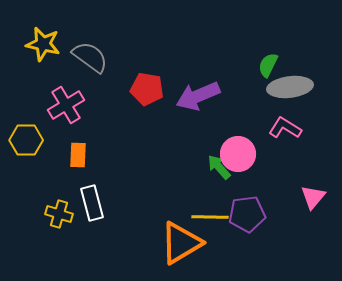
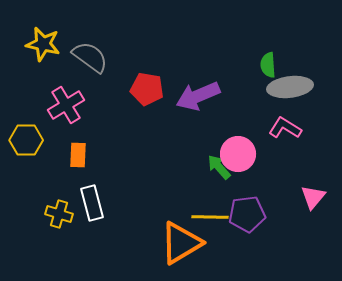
green semicircle: rotated 30 degrees counterclockwise
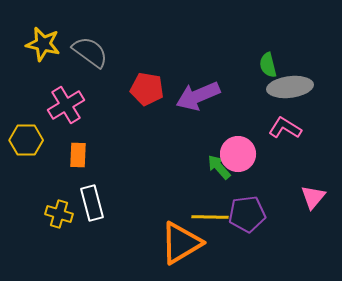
gray semicircle: moved 5 px up
green semicircle: rotated 10 degrees counterclockwise
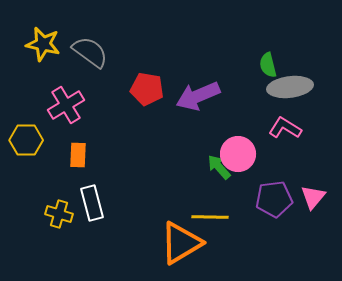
purple pentagon: moved 27 px right, 15 px up
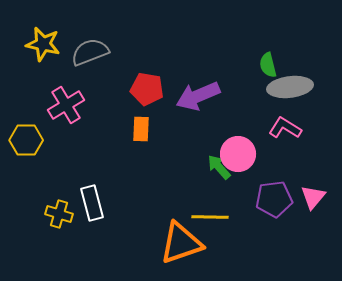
gray semicircle: rotated 57 degrees counterclockwise
orange rectangle: moved 63 px right, 26 px up
orange triangle: rotated 12 degrees clockwise
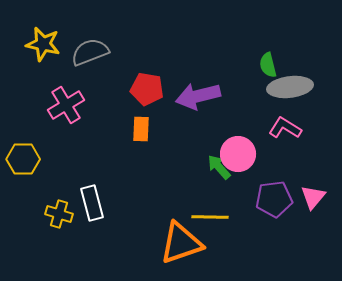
purple arrow: rotated 9 degrees clockwise
yellow hexagon: moved 3 px left, 19 px down
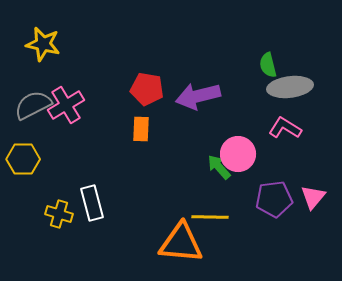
gray semicircle: moved 57 px left, 53 px down; rotated 6 degrees counterclockwise
orange triangle: rotated 24 degrees clockwise
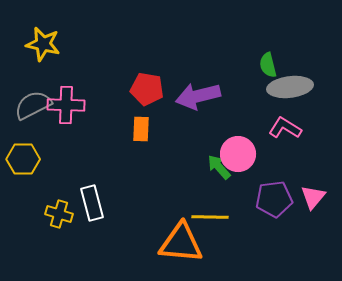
pink cross: rotated 33 degrees clockwise
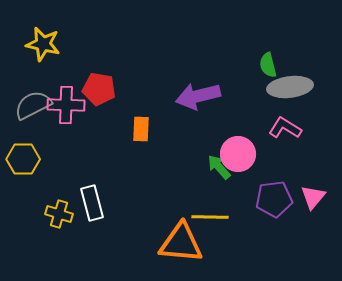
red pentagon: moved 48 px left
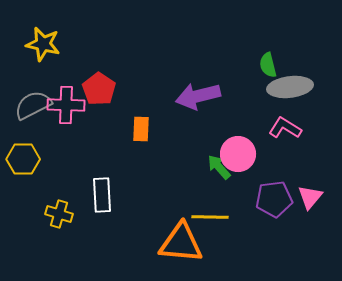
red pentagon: rotated 24 degrees clockwise
pink triangle: moved 3 px left
white rectangle: moved 10 px right, 8 px up; rotated 12 degrees clockwise
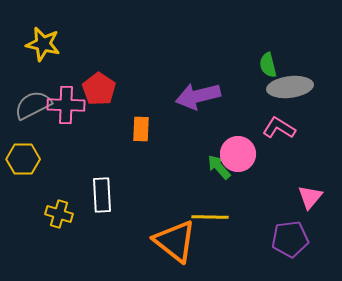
pink L-shape: moved 6 px left
purple pentagon: moved 16 px right, 40 px down
orange triangle: moved 6 px left, 2 px up; rotated 33 degrees clockwise
